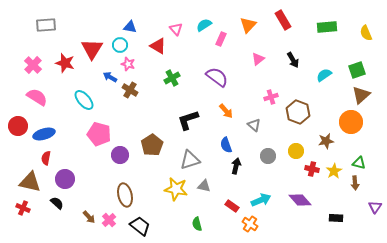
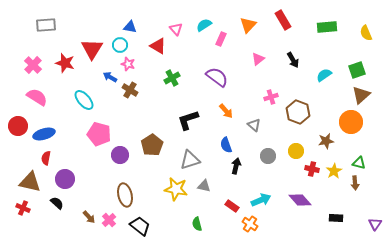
purple triangle at (375, 207): moved 17 px down
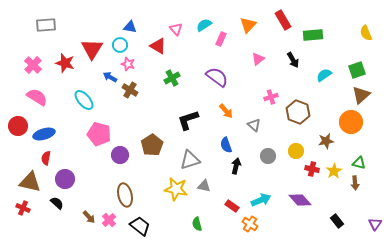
green rectangle at (327, 27): moved 14 px left, 8 px down
black rectangle at (336, 218): moved 1 px right, 3 px down; rotated 48 degrees clockwise
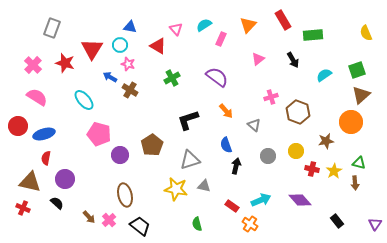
gray rectangle at (46, 25): moved 6 px right, 3 px down; rotated 66 degrees counterclockwise
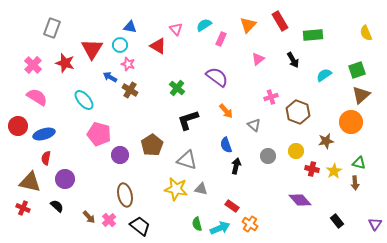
red rectangle at (283, 20): moved 3 px left, 1 px down
green cross at (172, 78): moved 5 px right, 10 px down; rotated 21 degrees counterclockwise
gray triangle at (190, 160): moved 3 px left; rotated 35 degrees clockwise
gray triangle at (204, 186): moved 3 px left, 3 px down
cyan arrow at (261, 200): moved 41 px left, 28 px down
black semicircle at (57, 203): moved 3 px down
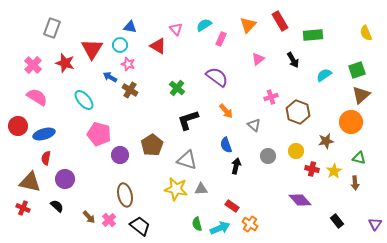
green triangle at (359, 163): moved 5 px up
gray triangle at (201, 189): rotated 16 degrees counterclockwise
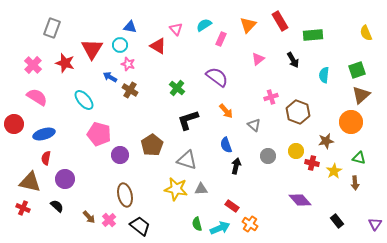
cyan semicircle at (324, 75): rotated 49 degrees counterclockwise
red circle at (18, 126): moved 4 px left, 2 px up
red cross at (312, 169): moved 6 px up
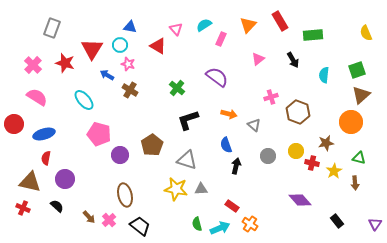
blue arrow at (110, 77): moved 3 px left, 2 px up
orange arrow at (226, 111): moved 3 px right, 3 px down; rotated 35 degrees counterclockwise
brown star at (326, 141): moved 2 px down
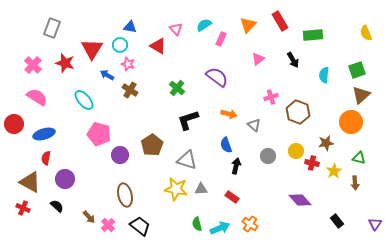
brown triangle at (30, 182): rotated 15 degrees clockwise
red rectangle at (232, 206): moved 9 px up
pink cross at (109, 220): moved 1 px left, 5 px down
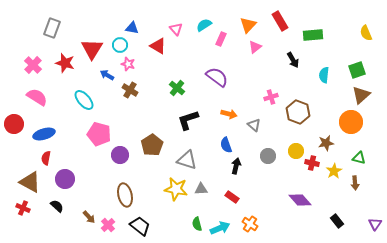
blue triangle at (130, 27): moved 2 px right, 1 px down
pink triangle at (258, 59): moved 3 px left, 12 px up
